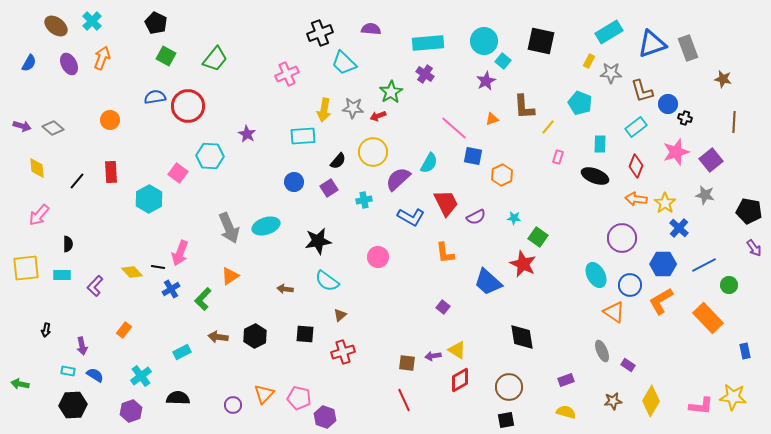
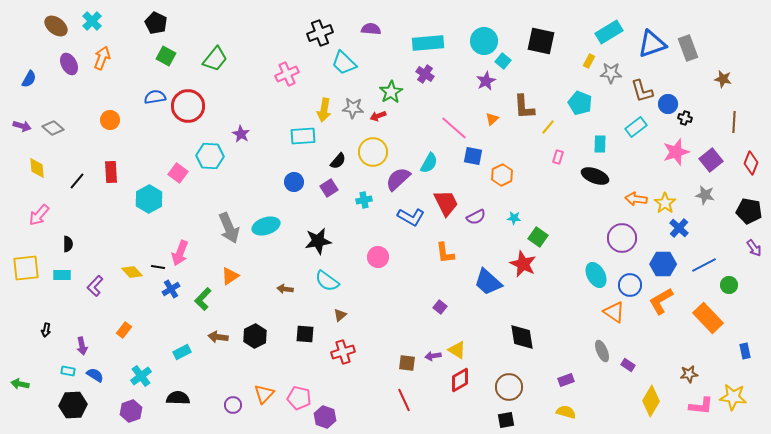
blue semicircle at (29, 63): moved 16 px down
orange triangle at (492, 119): rotated 24 degrees counterclockwise
purple star at (247, 134): moved 6 px left
red diamond at (636, 166): moved 115 px right, 3 px up
purple square at (443, 307): moved 3 px left
brown star at (613, 401): moved 76 px right, 27 px up
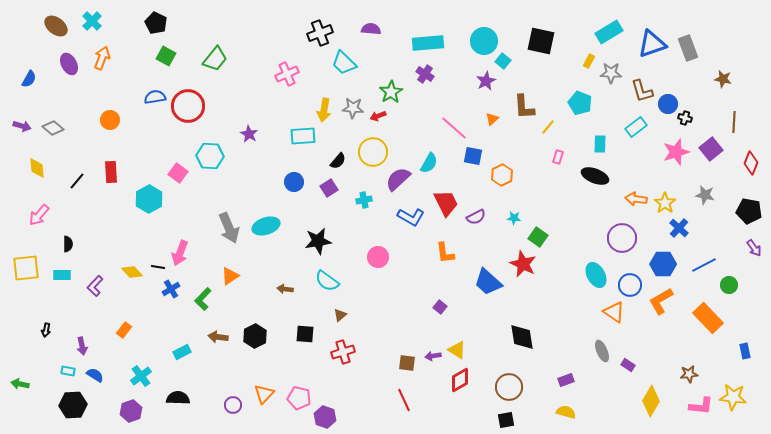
purple star at (241, 134): moved 8 px right
purple square at (711, 160): moved 11 px up
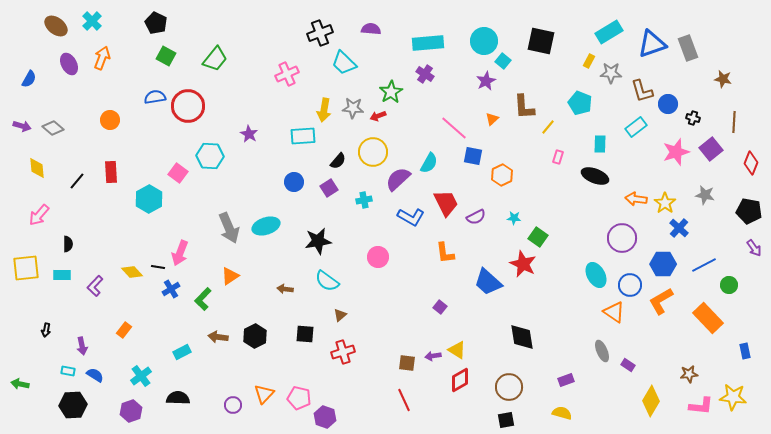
black cross at (685, 118): moved 8 px right
yellow semicircle at (566, 412): moved 4 px left, 1 px down
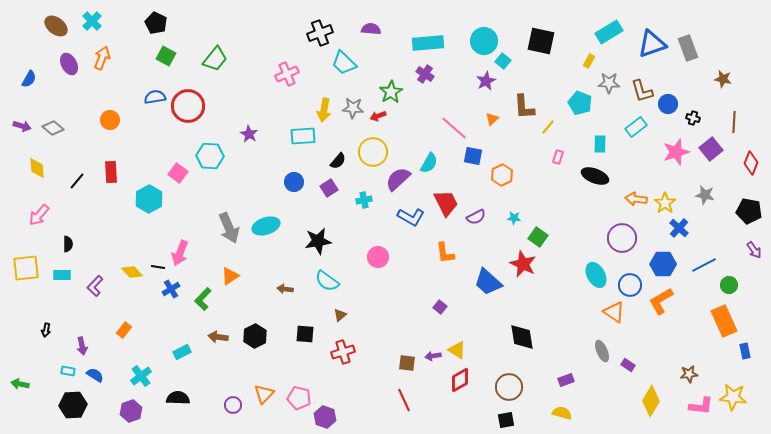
gray star at (611, 73): moved 2 px left, 10 px down
purple arrow at (754, 248): moved 2 px down
orange rectangle at (708, 318): moved 16 px right, 3 px down; rotated 20 degrees clockwise
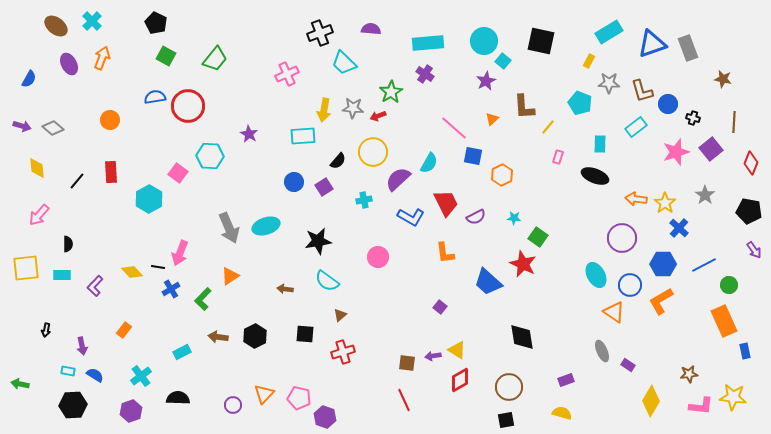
purple square at (329, 188): moved 5 px left, 1 px up
gray star at (705, 195): rotated 24 degrees clockwise
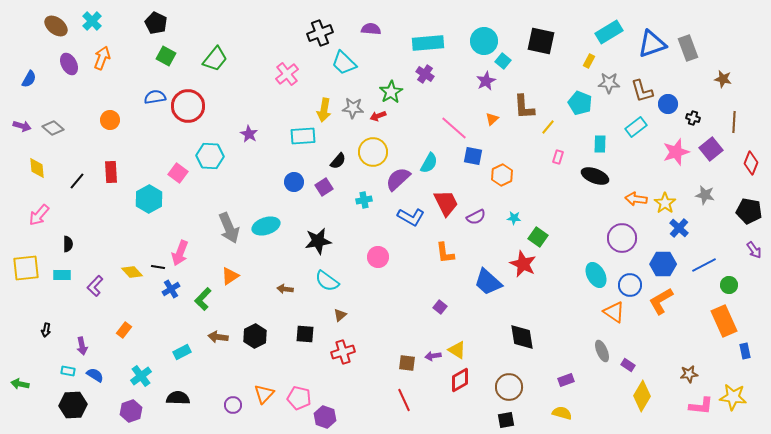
pink cross at (287, 74): rotated 15 degrees counterclockwise
gray star at (705, 195): rotated 24 degrees counterclockwise
yellow diamond at (651, 401): moved 9 px left, 5 px up
